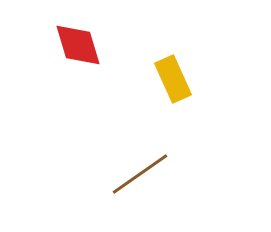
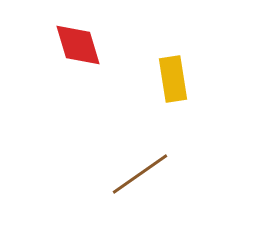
yellow rectangle: rotated 15 degrees clockwise
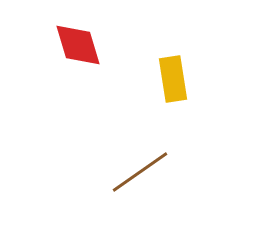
brown line: moved 2 px up
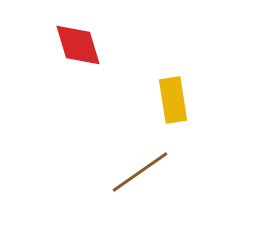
yellow rectangle: moved 21 px down
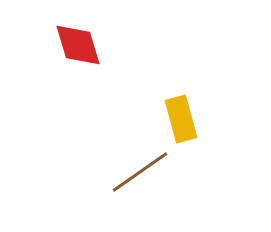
yellow rectangle: moved 8 px right, 19 px down; rotated 6 degrees counterclockwise
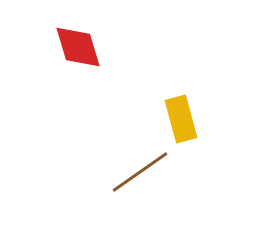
red diamond: moved 2 px down
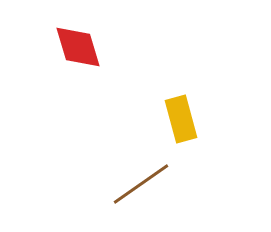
brown line: moved 1 px right, 12 px down
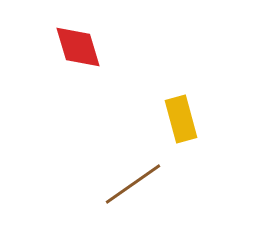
brown line: moved 8 px left
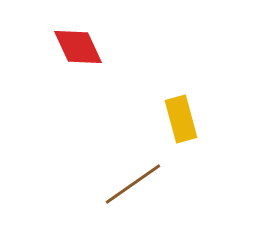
red diamond: rotated 8 degrees counterclockwise
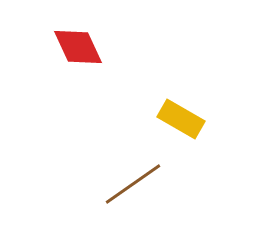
yellow rectangle: rotated 45 degrees counterclockwise
